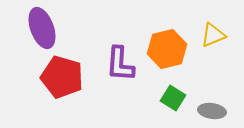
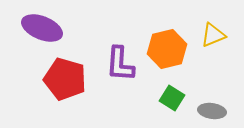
purple ellipse: rotated 48 degrees counterclockwise
red pentagon: moved 3 px right, 2 px down
green square: moved 1 px left
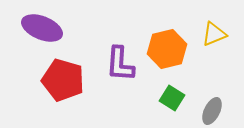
yellow triangle: moved 1 px right, 1 px up
red pentagon: moved 2 px left, 1 px down
gray ellipse: rotated 72 degrees counterclockwise
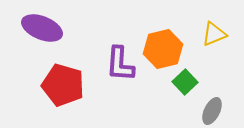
orange hexagon: moved 4 px left
red pentagon: moved 5 px down
green square: moved 13 px right, 16 px up; rotated 15 degrees clockwise
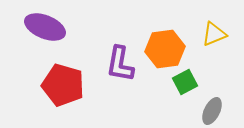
purple ellipse: moved 3 px right, 1 px up
orange hexagon: moved 2 px right; rotated 6 degrees clockwise
purple L-shape: rotated 6 degrees clockwise
green square: rotated 15 degrees clockwise
